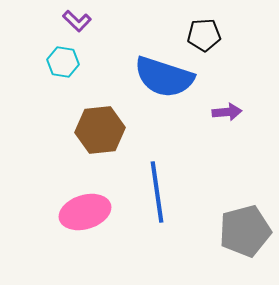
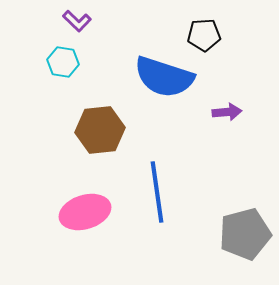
gray pentagon: moved 3 px down
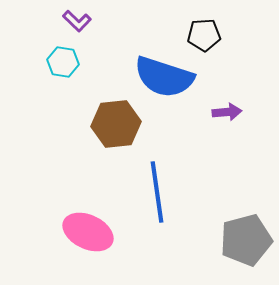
brown hexagon: moved 16 px right, 6 px up
pink ellipse: moved 3 px right, 20 px down; rotated 42 degrees clockwise
gray pentagon: moved 1 px right, 6 px down
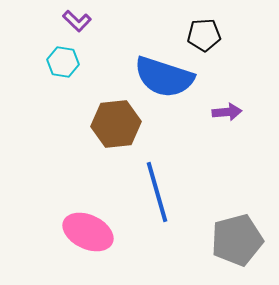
blue line: rotated 8 degrees counterclockwise
gray pentagon: moved 9 px left
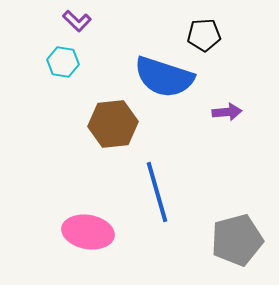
brown hexagon: moved 3 px left
pink ellipse: rotated 15 degrees counterclockwise
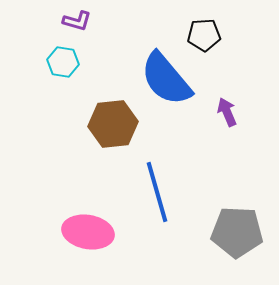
purple L-shape: rotated 28 degrees counterclockwise
blue semicircle: moved 2 px right, 2 px down; rotated 32 degrees clockwise
purple arrow: rotated 108 degrees counterclockwise
gray pentagon: moved 8 px up; rotated 18 degrees clockwise
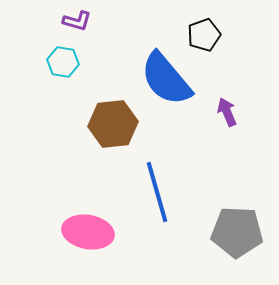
black pentagon: rotated 16 degrees counterclockwise
